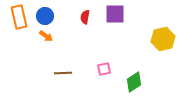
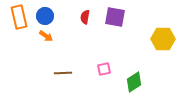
purple square: moved 3 px down; rotated 10 degrees clockwise
yellow hexagon: rotated 15 degrees clockwise
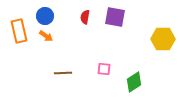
orange rectangle: moved 14 px down
pink square: rotated 16 degrees clockwise
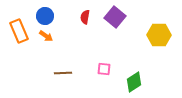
purple square: rotated 30 degrees clockwise
orange rectangle: rotated 10 degrees counterclockwise
yellow hexagon: moved 4 px left, 4 px up
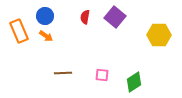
pink square: moved 2 px left, 6 px down
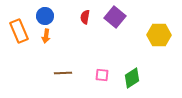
orange arrow: rotated 64 degrees clockwise
green diamond: moved 2 px left, 4 px up
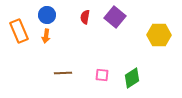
blue circle: moved 2 px right, 1 px up
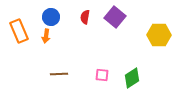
blue circle: moved 4 px right, 2 px down
brown line: moved 4 px left, 1 px down
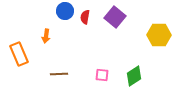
blue circle: moved 14 px right, 6 px up
orange rectangle: moved 23 px down
green diamond: moved 2 px right, 2 px up
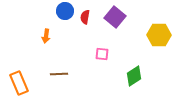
orange rectangle: moved 29 px down
pink square: moved 21 px up
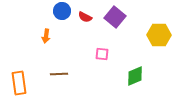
blue circle: moved 3 px left
red semicircle: rotated 72 degrees counterclockwise
green diamond: moved 1 px right; rotated 10 degrees clockwise
orange rectangle: rotated 15 degrees clockwise
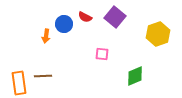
blue circle: moved 2 px right, 13 px down
yellow hexagon: moved 1 px left, 1 px up; rotated 20 degrees counterclockwise
brown line: moved 16 px left, 2 px down
